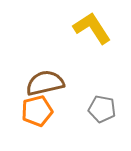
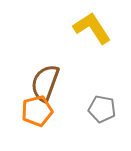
brown semicircle: rotated 57 degrees counterclockwise
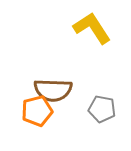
brown semicircle: moved 8 px right, 7 px down; rotated 108 degrees counterclockwise
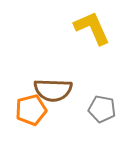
yellow L-shape: rotated 9 degrees clockwise
orange pentagon: moved 6 px left, 1 px up
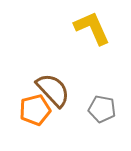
brown semicircle: rotated 135 degrees counterclockwise
orange pentagon: moved 4 px right
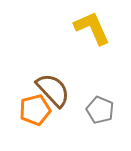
gray pentagon: moved 2 px left, 1 px down; rotated 12 degrees clockwise
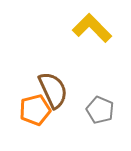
yellow L-shape: rotated 21 degrees counterclockwise
brown semicircle: rotated 18 degrees clockwise
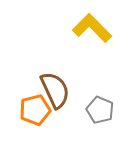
brown semicircle: moved 2 px right
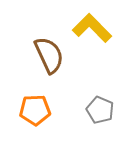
brown semicircle: moved 6 px left, 35 px up
orange pentagon: rotated 12 degrees clockwise
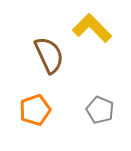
orange pentagon: rotated 16 degrees counterclockwise
